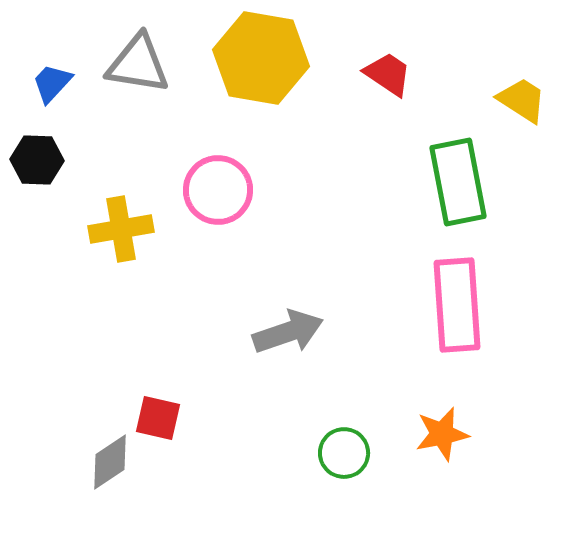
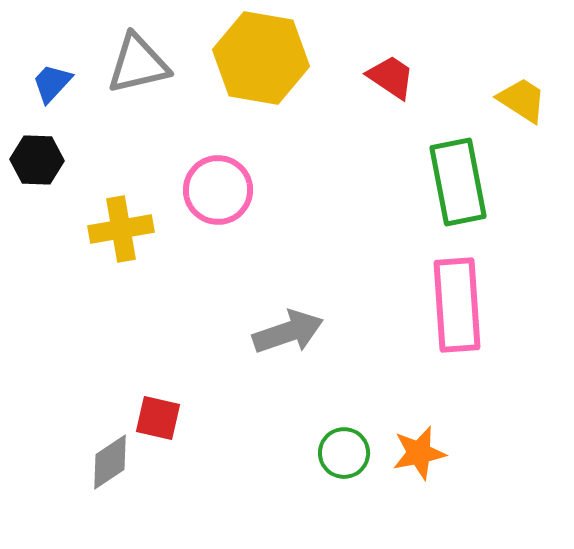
gray triangle: rotated 22 degrees counterclockwise
red trapezoid: moved 3 px right, 3 px down
orange star: moved 23 px left, 19 px down
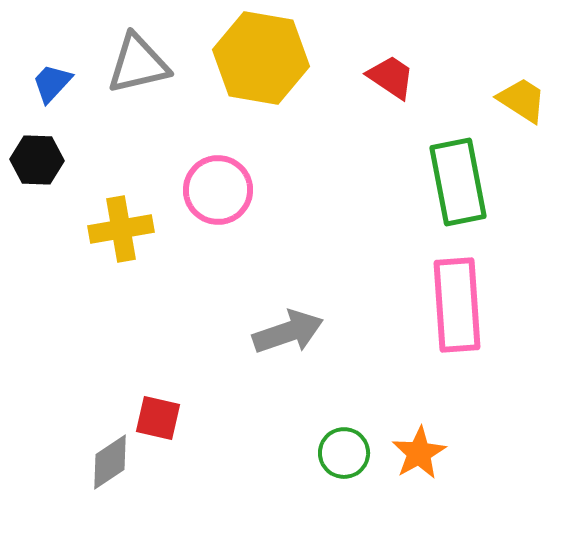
orange star: rotated 18 degrees counterclockwise
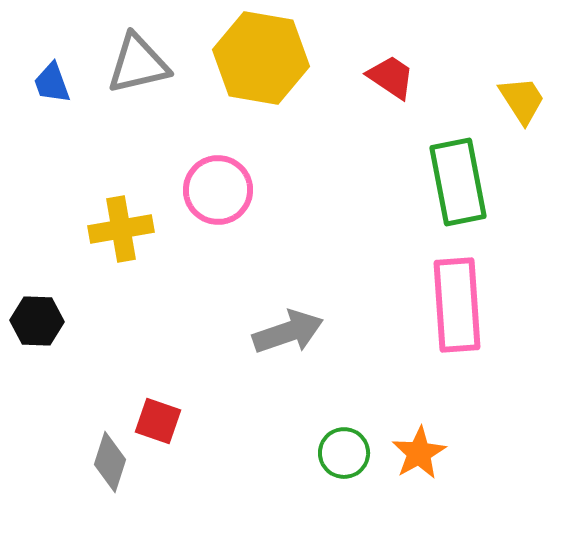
blue trapezoid: rotated 63 degrees counterclockwise
yellow trapezoid: rotated 24 degrees clockwise
black hexagon: moved 161 px down
red square: moved 3 px down; rotated 6 degrees clockwise
gray diamond: rotated 38 degrees counterclockwise
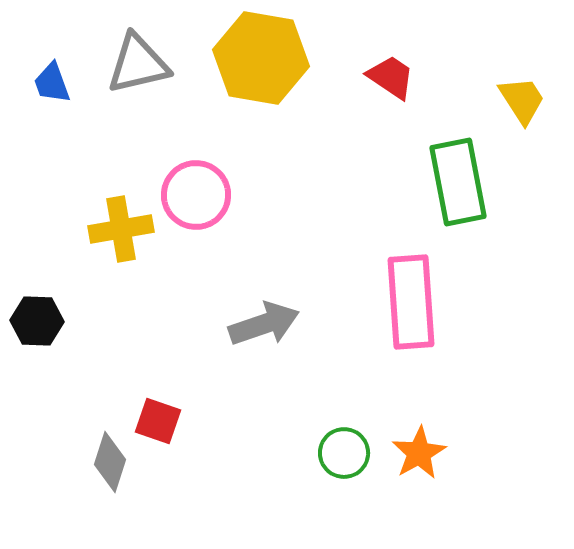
pink circle: moved 22 px left, 5 px down
pink rectangle: moved 46 px left, 3 px up
gray arrow: moved 24 px left, 8 px up
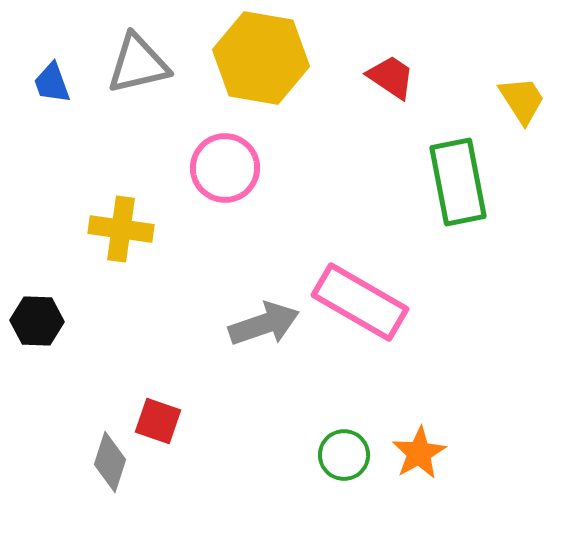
pink circle: moved 29 px right, 27 px up
yellow cross: rotated 18 degrees clockwise
pink rectangle: moved 51 px left; rotated 56 degrees counterclockwise
green circle: moved 2 px down
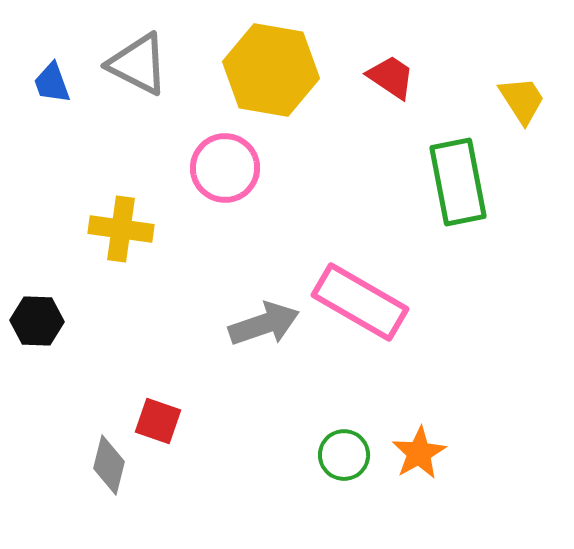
yellow hexagon: moved 10 px right, 12 px down
gray triangle: rotated 40 degrees clockwise
gray diamond: moved 1 px left, 3 px down; rotated 4 degrees counterclockwise
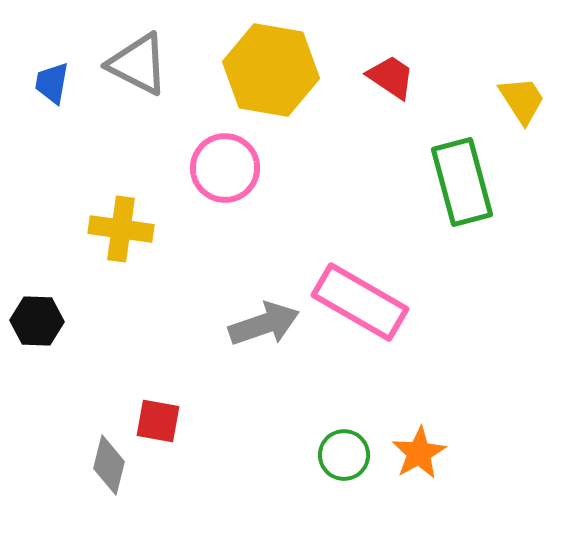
blue trapezoid: rotated 30 degrees clockwise
green rectangle: moved 4 px right; rotated 4 degrees counterclockwise
red square: rotated 9 degrees counterclockwise
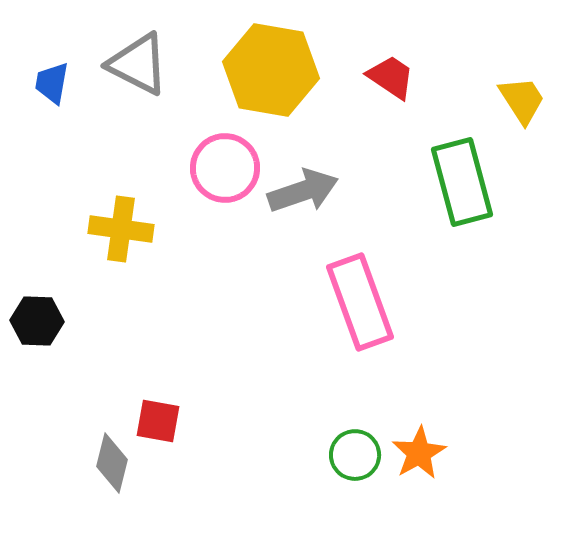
pink rectangle: rotated 40 degrees clockwise
gray arrow: moved 39 px right, 133 px up
green circle: moved 11 px right
gray diamond: moved 3 px right, 2 px up
